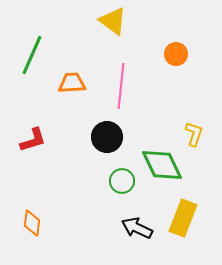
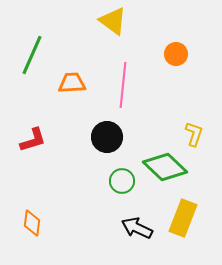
pink line: moved 2 px right, 1 px up
green diamond: moved 3 px right, 2 px down; rotated 21 degrees counterclockwise
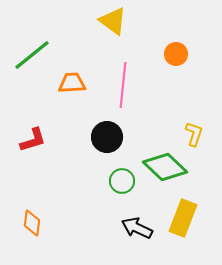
green line: rotated 27 degrees clockwise
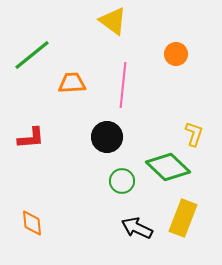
red L-shape: moved 2 px left, 2 px up; rotated 12 degrees clockwise
green diamond: moved 3 px right
orange diamond: rotated 12 degrees counterclockwise
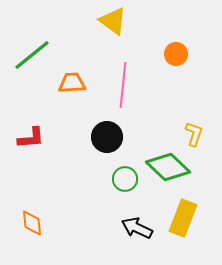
green circle: moved 3 px right, 2 px up
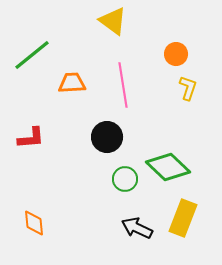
pink line: rotated 15 degrees counterclockwise
yellow L-shape: moved 6 px left, 46 px up
orange diamond: moved 2 px right
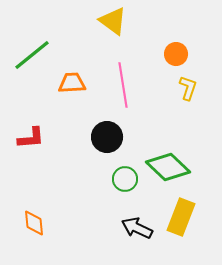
yellow rectangle: moved 2 px left, 1 px up
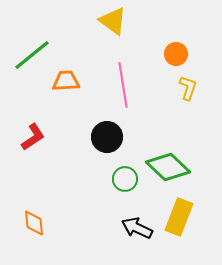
orange trapezoid: moved 6 px left, 2 px up
red L-shape: moved 2 px right, 1 px up; rotated 28 degrees counterclockwise
yellow rectangle: moved 2 px left
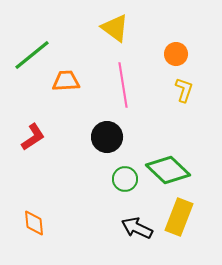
yellow triangle: moved 2 px right, 7 px down
yellow L-shape: moved 4 px left, 2 px down
green diamond: moved 3 px down
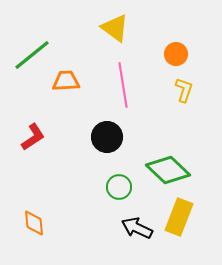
green circle: moved 6 px left, 8 px down
